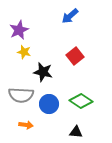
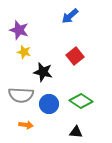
purple star: rotated 30 degrees counterclockwise
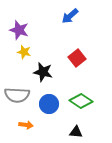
red square: moved 2 px right, 2 px down
gray semicircle: moved 4 px left
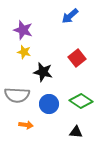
purple star: moved 4 px right
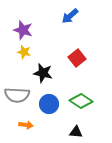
black star: moved 1 px down
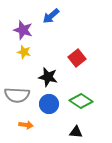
blue arrow: moved 19 px left
black star: moved 5 px right, 4 px down
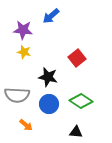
purple star: rotated 12 degrees counterclockwise
orange arrow: rotated 32 degrees clockwise
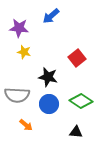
purple star: moved 4 px left, 2 px up
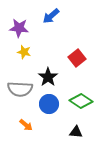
black star: rotated 24 degrees clockwise
gray semicircle: moved 3 px right, 6 px up
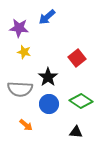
blue arrow: moved 4 px left, 1 px down
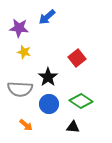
black triangle: moved 3 px left, 5 px up
